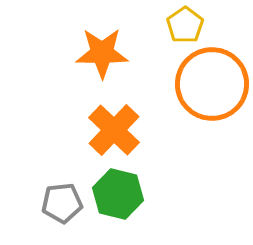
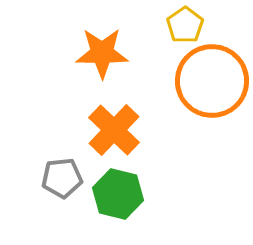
orange circle: moved 3 px up
gray pentagon: moved 25 px up
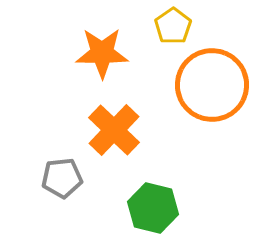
yellow pentagon: moved 12 px left, 1 px down
orange circle: moved 4 px down
green hexagon: moved 35 px right, 14 px down
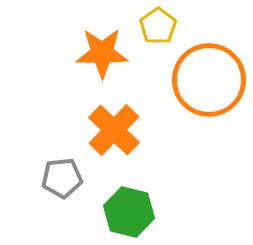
yellow pentagon: moved 15 px left
orange circle: moved 3 px left, 5 px up
green hexagon: moved 24 px left, 4 px down
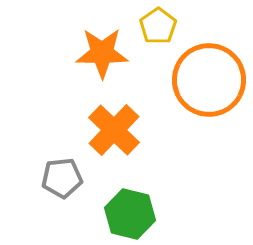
green hexagon: moved 1 px right, 2 px down
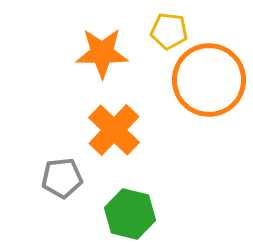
yellow pentagon: moved 11 px right, 5 px down; rotated 30 degrees counterclockwise
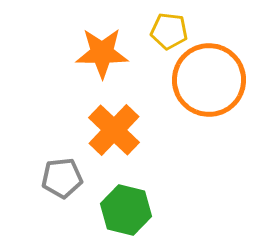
green hexagon: moved 4 px left, 4 px up
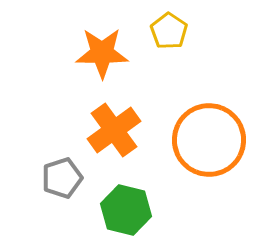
yellow pentagon: rotated 27 degrees clockwise
orange circle: moved 60 px down
orange cross: rotated 10 degrees clockwise
gray pentagon: rotated 12 degrees counterclockwise
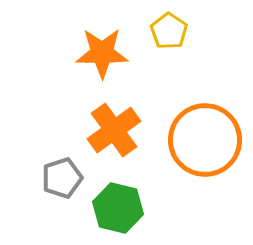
orange circle: moved 4 px left
green hexagon: moved 8 px left, 2 px up
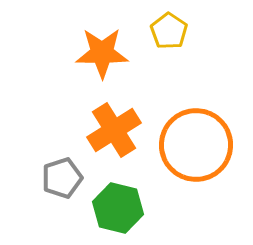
orange cross: rotated 4 degrees clockwise
orange circle: moved 9 px left, 5 px down
